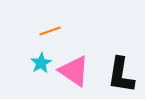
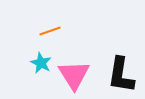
cyan star: rotated 15 degrees counterclockwise
pink triangle: moved 4 px down; rotated 24 degrees clockwise
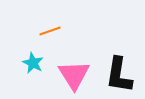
cyan star: moved 8 px left
black L-shape: moved 2 px left
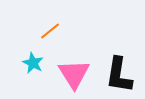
orange line: rotated 20 degrees counterclockwise
pink triangle: moved 1 px up
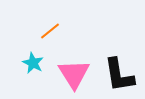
black L-shape: rotated 18 degrees counterclockwise
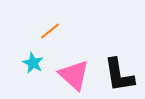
pink triangle: moved 1 px down; rotated 16 degrees counterclockwise
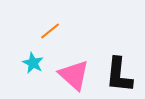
black L-shape: rotated 15 degrees clockwise
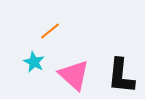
cyan star: moved 1 px right, 1 px up
black L-shape: moved 2 px right, 1 px down
